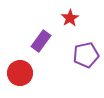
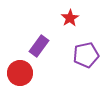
purple rectangle: moved 2 px left, 5 px down
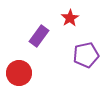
purple rectangle: moved 10 px up
red circle: moved 1 px left
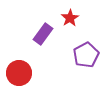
purple rectangle: moved 4 px right, 2 px up
purple pentagon: rotated 15 degrees counterclockwise
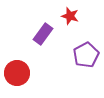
red star: moved 2 px up; rotated 24 degrees counterclockwise
red circle: moved 2 px left
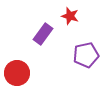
purple pentagon: rotated 15 degrees clockwise
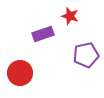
purple rectangle: rotated 35 degrees clockwise
red circle: moved 3 px right
